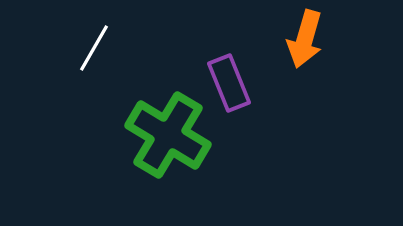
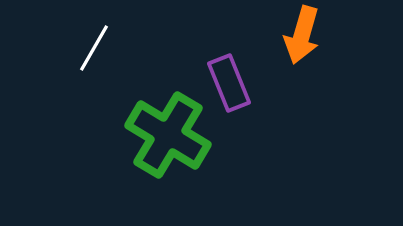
orange arrow: moved 3 px left, 4 px up
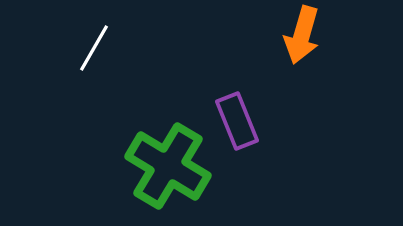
purple rectangle: moved 8 px right, 38 px down
green cross: moved 31 px down
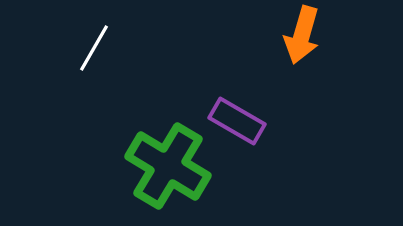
purple rectangle: rotated 38 degrees counterclockwise
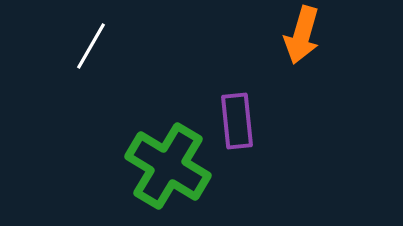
white line: moved 3 px left, 2 px up
purple rectangle: rotated 54 degrees clockwise
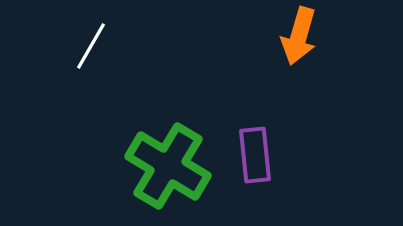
orange arrow: moved 3 px left, 1 px down
purple rectangle: moved 18 px right, 34 px down
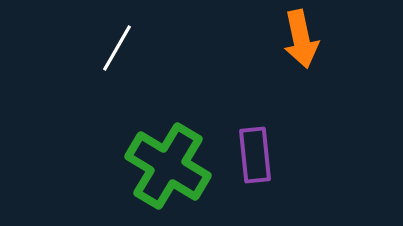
orange arrow: moved 2 px right, 3 px down; rotated 28 degrees counterclockwise
white line: moved 26 px right, 2 px down
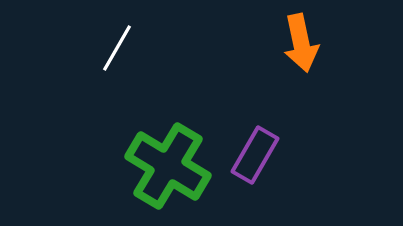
orange arrow: moved 4 px down
purple rectangle: rotated 36 degrees clockwise
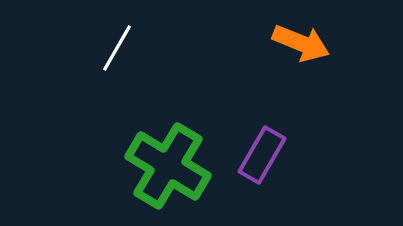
orange arrow: rotated 56 degrees counterclockwise
purple rectangle: moved 7 px right
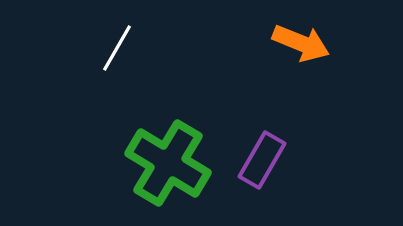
purple rectangle: moved 5 px down
green cross: moved 3 px up
